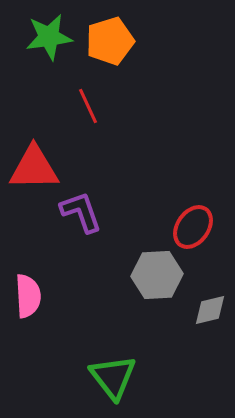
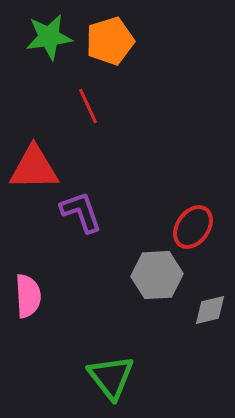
green triangle: moved 2 px left
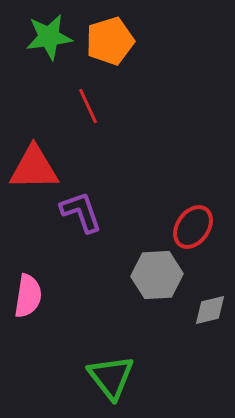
pink semicircle: rotated 12 degrees clockwise
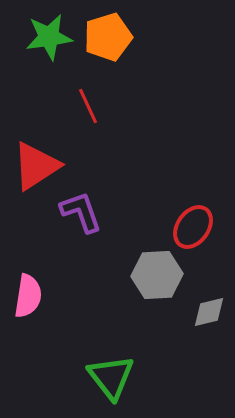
orange pentagon: moved 2 px left, 4 px up
red triangle: moved 2 px right, 2 px up; rotated 32 degrees counterclockwise
gray diamond: moved 1 px left, 2 px down
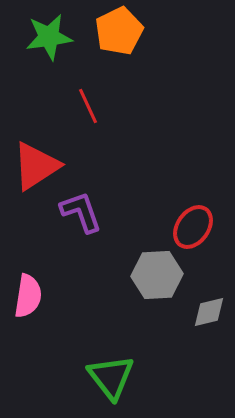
orange pentagon: moved 11 px right, 6 px up; rotated 9 degrees counterclockwise
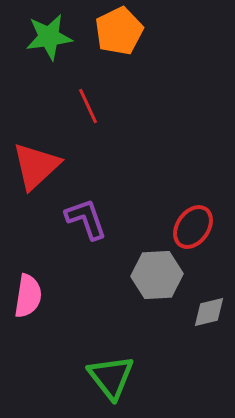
red triangle: rotated 10 degrees counterclockwise
purple L-shape: moved 5 px right, 7 px down
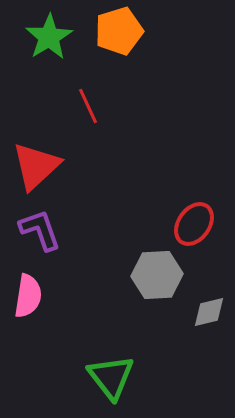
orange pentagon: rotated 9 degrees clockwise
green star: rotated 24 degrees counterclockwise
purple L-shape: moved 46 px left, 11 px down
red ellipse: moved 1 px right, 3 px up
